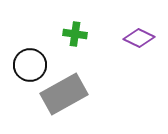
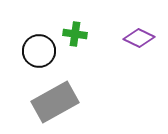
black circle: moved 9 px right, 14 px up
gray rectangle: moved 9 px left, 8 px down
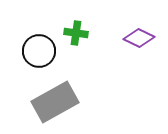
green cross: moved 1 px right, 1 px up
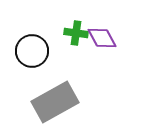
purple diamond: moved 37 px left; rotated 36 degrees clockwise
black circle: moved 7 px left
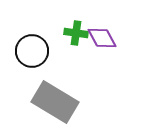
gray rectangle: rotated 60 degrees clockwise
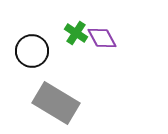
green cross: rotated 25 degrees clockwise
gray rectangle: moved 1 px right, 1 px down
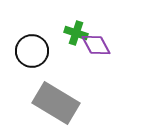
green cross: rotated 15 degrees counterclockwise
purple diamond: moved 6 px left, 7 px down
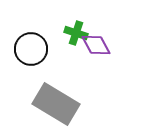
black circle: moved 1 px left, 2 px up
gray rectangle: moved 1 px down
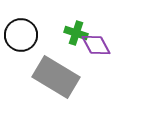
black circle: moved 10 px left, 14 px up
gray rectangle: moved 27 px up
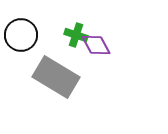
green cross: moved 2 px down
